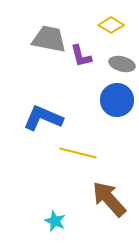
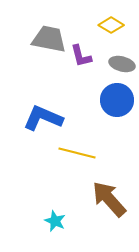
yellow line: moved 1 px left
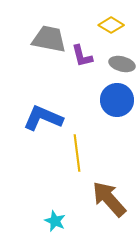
purple L-shape: moved 1 px right
yellow line: rotated 69 degrees clockwise
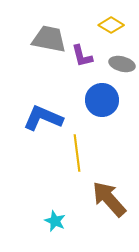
blue circle: moved 15 px left
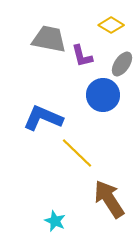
gray ellipse: rotated 70 degrees counterclockwise
blue circle: moved 1 px right, 5 px up
yellow line: rotated 39 degrees counterclockwise
brown arrow: rotated 9 degrees clockwise
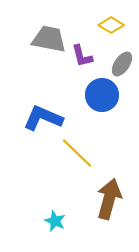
blue circle: moved 1 px left
brown arrow: rotated 48 degrees clockwise
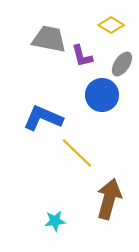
cyan star: rotated 30 degrees counterclockwise
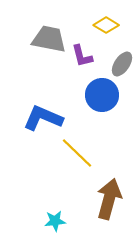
yellow diamond: moved 5 px left
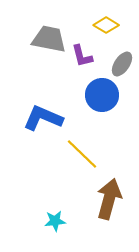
yellow line: moved 5 px right, 1 px down
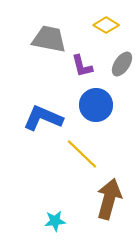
purple L-shape: moved 10 px down
blue circle: moved 6 px left, 10 px down
